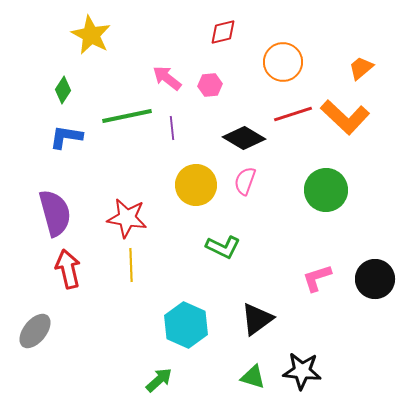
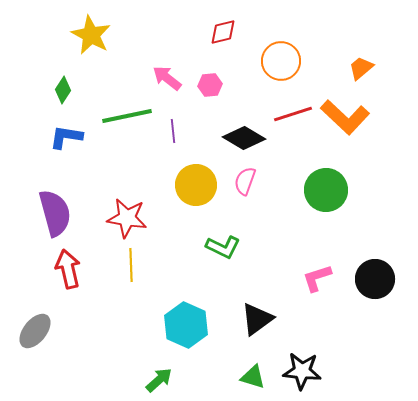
orange circle: moved 2 px left, 1 px up
purple line: moved 1 px right, 3 px down
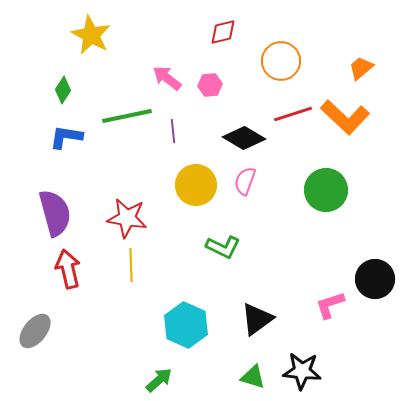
pink L-shape: moved 13 px right, 27 px down
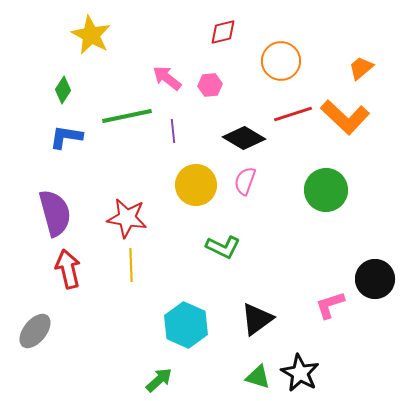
black star: moved 2 px left, 2 px down; rotated 24 degrees clockwise
green triangle: moved 5 px right
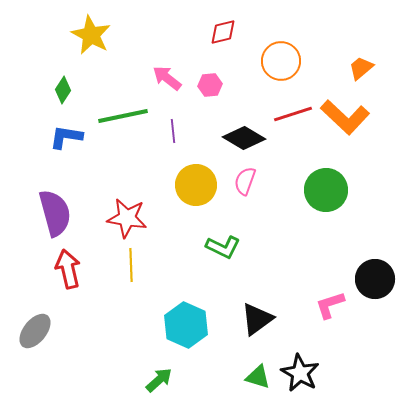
green line: moved 4 px left
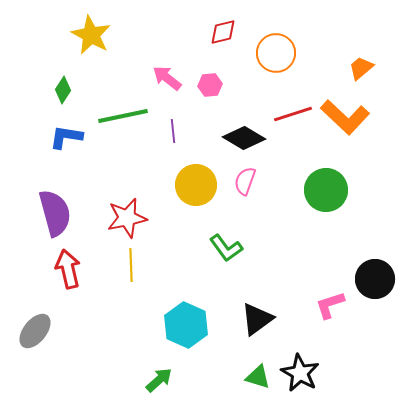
orange circle: moved 5 px left, 8 px up
red star: rotated 21 degrees counterclockwise
green L-shape: moved 3 px right, 1 px down; rotated 28 degrees clockwise
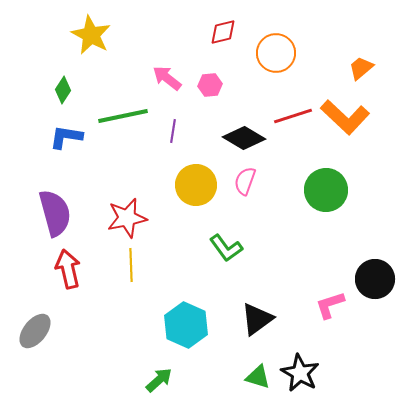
red line: moved 2 px down
purple line: rotated 15 degrees clockwise
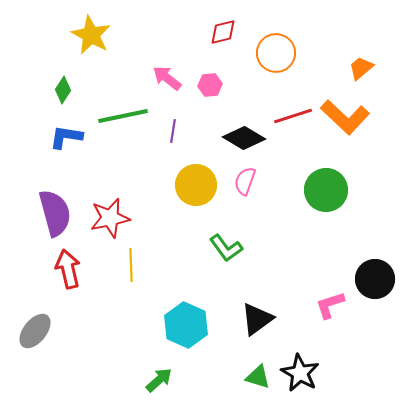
red star: moved 17 px left
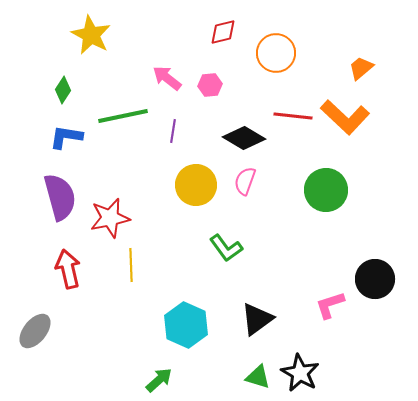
red line: rotated 24 degrees clockwise
purple semicircle: moved 5 px right, 16 px up
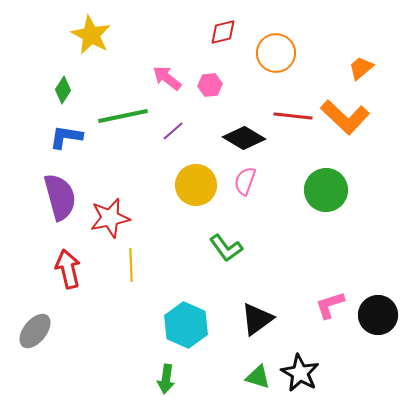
purple line: rotated 40 degrees clockwise
black circle: moved 3 px right, 36 px down
green arrow: moved 7 px right, 1 px up; rotated 140 degrees clockwise
